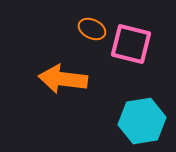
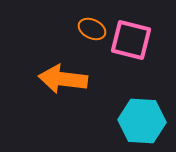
pink square: moved 4 px up
cyan hexagon: rotated 12 degrees clockwise
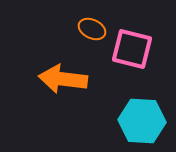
pink square: moved 1 px right, 9 px down
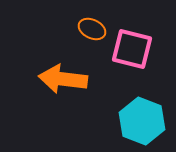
cyan hexagon: rotated 18 degrees clockwise
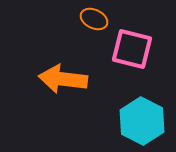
orange ellipse: moved 2 px right, 10 px up
cyan hexagon: rotated 6 degrees clockwise
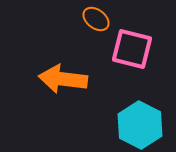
orange ellipse: moved 2 px right; rotated 12 degrees clockwise
cyan hexagon: moved 2 px left, 4 px down
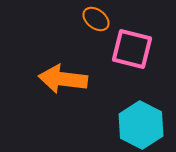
cyan hexagon: moved 1 px right
